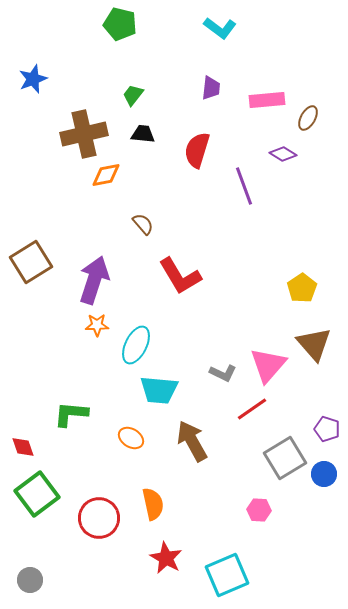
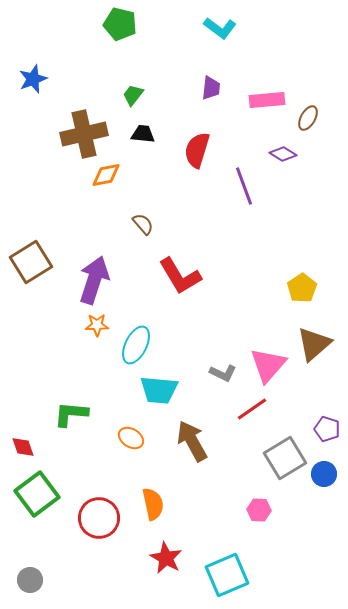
brown triangle: rotated 30 degrees clockwise
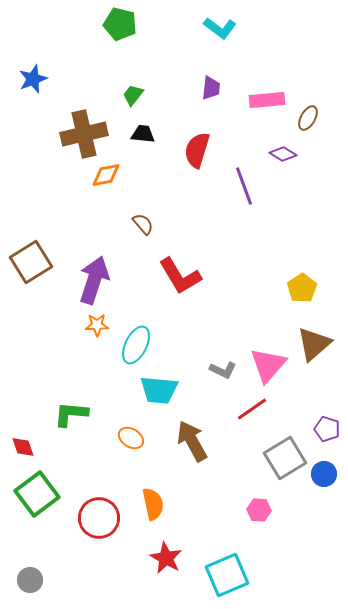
gray L-shape: moved 3 px up
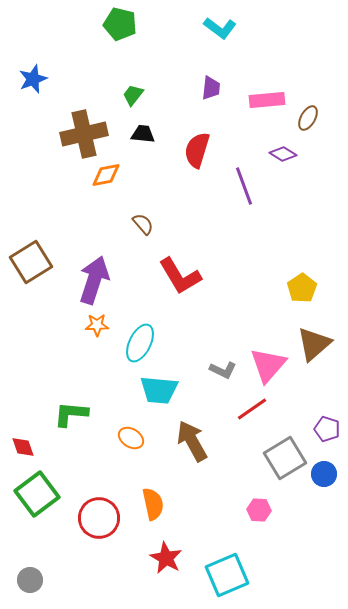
cyan ellipse: moved 4 px right, 2 px up
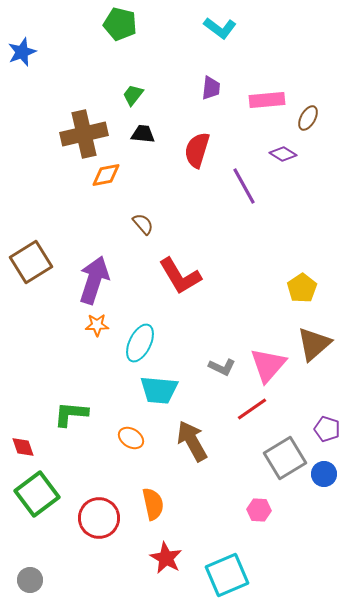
blue star: moved 11 px left, 27 px up
purple line: rotated 9 degrees counterclockwise
gray L-shape: moved 1 px left, 3 px up
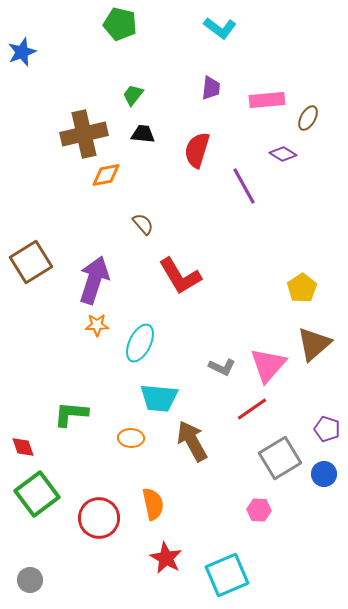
cyan trapezoid: moved 8 px down
orange ellipse: rotated 30 degrees counterclockwise
gray square: moved 5 px left
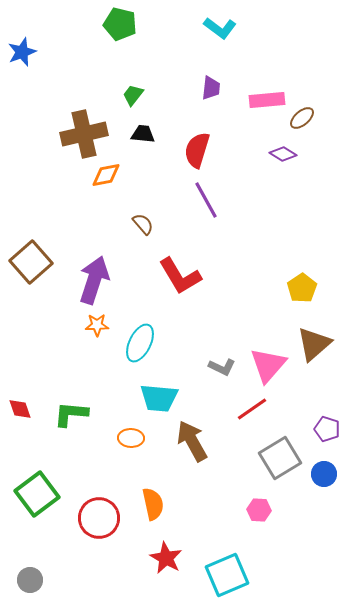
brown ellipse: moved 6 px left; rotated 20 degrees clockwise
purple line: moved 38 px left, 14 px down
brown square: rotated 9 degrees counterclockwise
red diamond: moved 3 px left, 38 px up
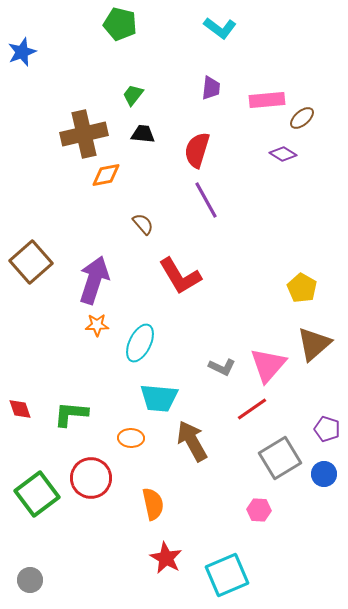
yellow pentagon: rotated 8 degrees counterclockwise
red circle: moved 8 px left, 40 px up
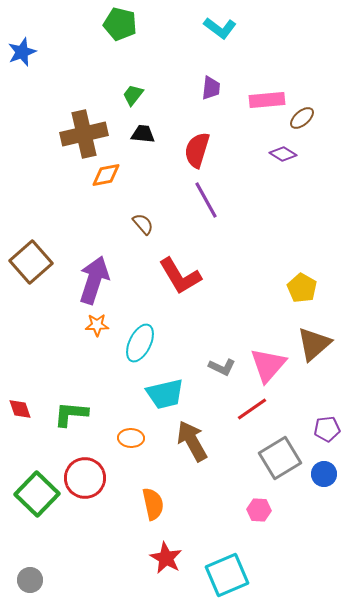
cyan trapezoid: moved 6 px right, 4 px up; rotated 18 degrees counterclockwise
purple pentagon: rotated 25 degrees counterclockwise
red circle: moved 6 px left
green square: rotated 9 degrees counterclockwise
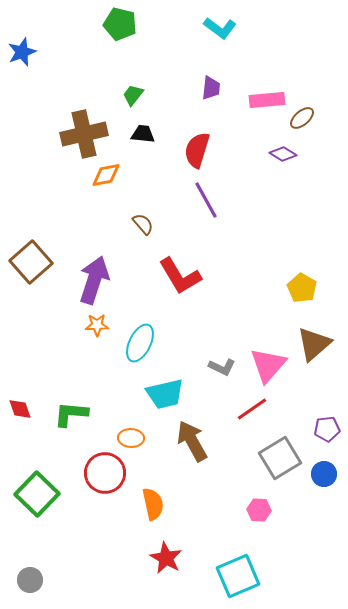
red circle: moved 20 px right, 5 px up
cyan square: moved 11 px right, 1 px down
